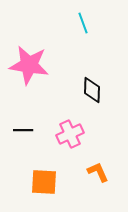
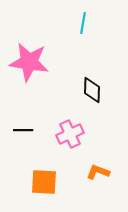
cyan line: rotated 30 degrees clockwise
pink star: moved 3 px up
orange L-shape: rotated 45 degrees counterclockwise
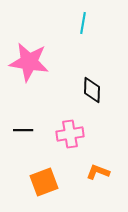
pink cross: rotated 16 degrees clockwise
orange square: rotated 24 degrees counterclockwise
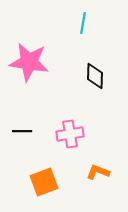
black diamond: moved 3 px right, 14 px up
black line: moved 1 px left, 1 px down
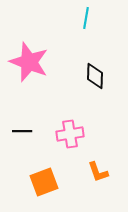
cyan line: moved 3 px right, 5 px up
pink star: rotated 12 degrees clockwise
orange L-shape: rotated 130 degrees counterclockwise
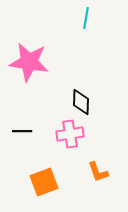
pink star: rotated 12 degrees counterclockwise
black diamond: moved 14 px left, 26 px down
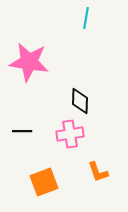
black diamond: moved 1 px left, 1 px up
